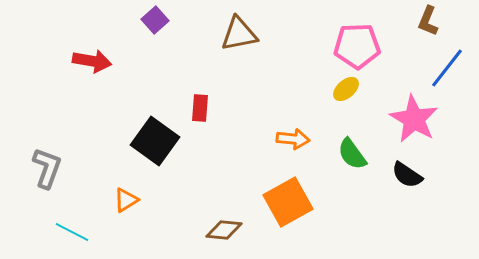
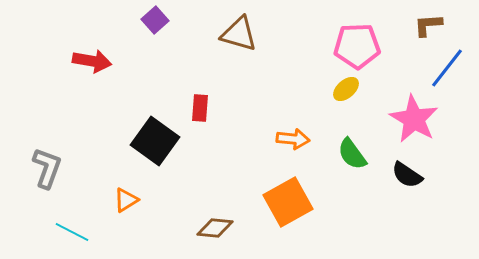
brown L-shape: moved 4 px down; rotated 64 degrees clockwise
brown triangle: rotated 27 degrees clockwise
brown diamond: moved 9 px left, 2 px up
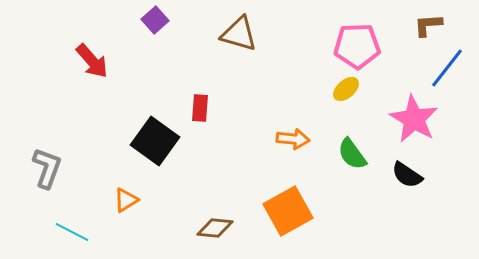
red arrow: rotated 39 degrees clockwise
orange square: moved 9 px down
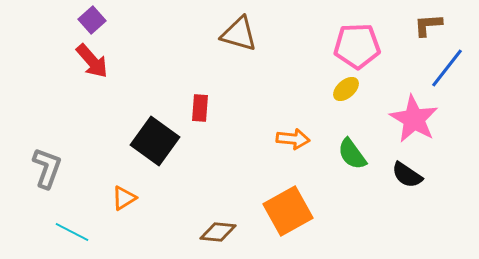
purple square: moved 63 px left
orange triangle: moved 2 px left, 2 px up
brown diamond: moved 3 px right, 4 px down
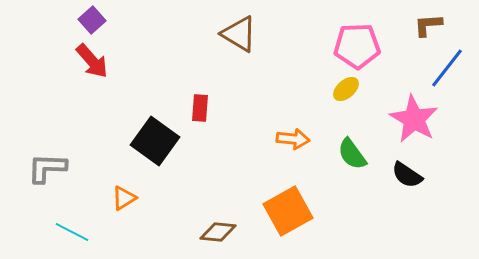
brown triangle: rotated 15 degrees clockwise
gray L-shape: rotated 108 degrees counterclockwise
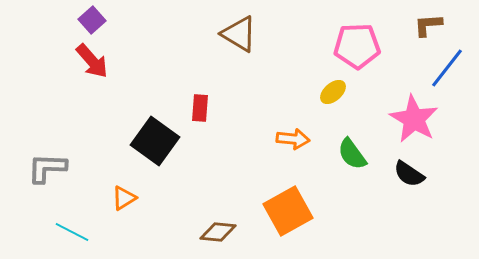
yellow ellipse: moved 13 px left, 3 px down
black semicircle: moved 2 px right, 1 px up
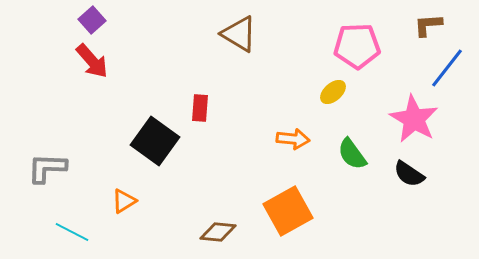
orange triangle: moved 3 px down
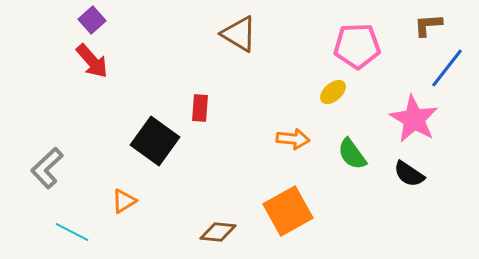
gray L-shape: rotated 45 degrees counterclockwise
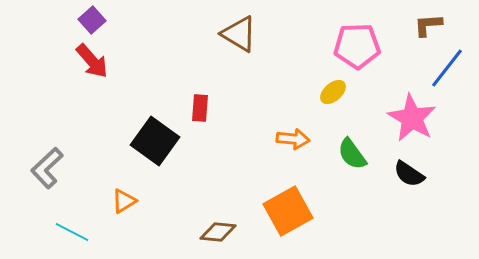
pink star: moved 2 px left, 1 px up
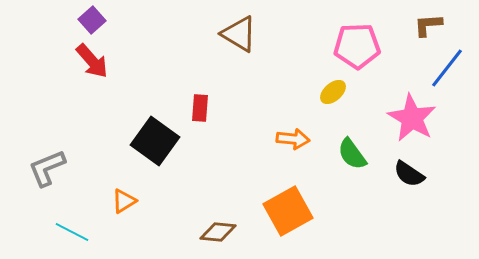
gray L-shape: rotated 21 degrees clockwise
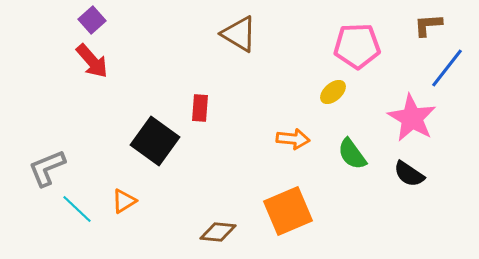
orange square: rotated 6 degrees clockwise
cyan line: moved 5 px right, 23 px up; rotated 16 degrees clockwise
